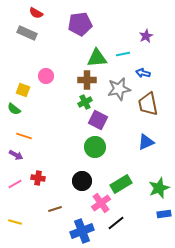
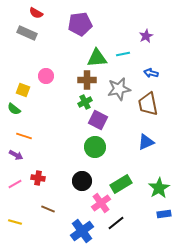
blue arrow: moved 8 px right
green star: rotated 10 degrees counterclockwise
brown line: moved 7 px left; rotated 40 degrees clockwise
blue cross: rotated 15 degrees counterclockwise
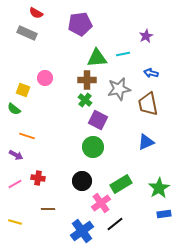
pink circle: moved 1 px left, 2 px down
green cross: moved 2 px up; rotated 24 degrees counterclockwise
orange line: moved 3 px right
green circle: moved 2 px left
brown line: rotated 24 degrees counterclockwise
black line: moved 1 px left, 1 px down
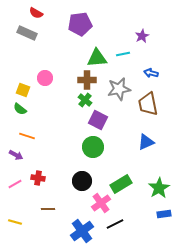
purple star: moved 4 px left
green semicircle: moved 6 px right
black line: rotated 12 degrees clockwise
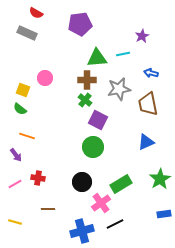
purple arrow: rotated 24 degrees clockwise
black circle: moved 1 px down
green star: moved 1 px right, 9 px up
blue cross: rotated 20 degrees clockwise
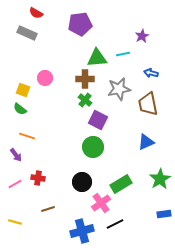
brown cross: moved 2 px left, 1 px up
brown line: rotated 16 degrees counterclockwise
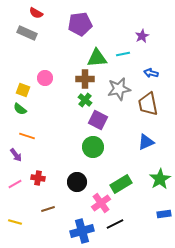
black circle: moved 5 px left
